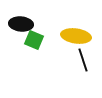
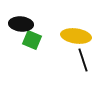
green square: moved 2 px left
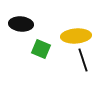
yellow ellipse: rotated 12 degrees counterclockwise
green square: moved 9 px right, 9 px down
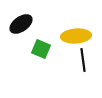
black ellipse: rotated 40 degrees counterclockwise
black line: rotated 10 degrees clockwise
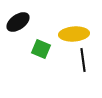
black ellipse: moved 3 px left, 2 px up
yellow ellipse: moved 2 px left, 2 px up
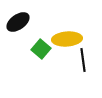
yellow ellipse: moved 7 px left, 5 px down
green square: rotated 18 degrees clockwise
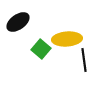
black line: moved 1 px right
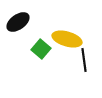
yellow ellipse: rotated 20 degrees clockwise
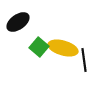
yellow ellipse: moved 4 px left, 9 px down
green square: moved 2 px left, 2 px up
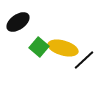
black line: rotated 55 degrees clockwise
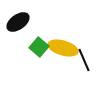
black line: rotated 70 degrees counterclockwise
